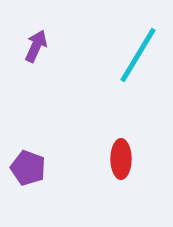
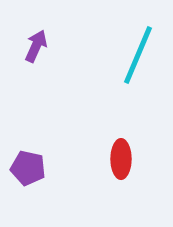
cyan line: rotated 8 degrees counterclockwise
purple pentagon: rotated 8 degrees counterclockwise
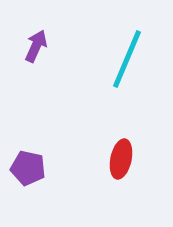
cyan line: moved 11 px left, 4 px down
red ellipse: rotated 12 degrees clockwise
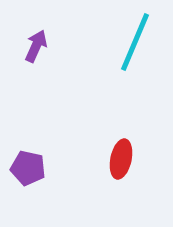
cyan line: moved 8 px right, 17 px up
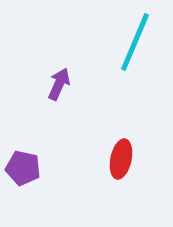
purple arrow: moved 23 px right, 38 px down
purple pentagon: moved 5 px left
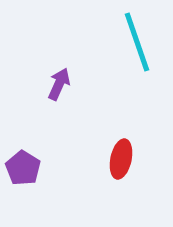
cyan line: moved 2 px right; rotated 42 degrees counterclockwise
purple pentagon: rotated 20 degrees clockwise
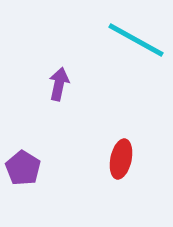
cyan line: moved 1 px left, 2 px up; rotated 42 degrees counterclockwise
purple arrow: rotated 12 degrees counterclockwise
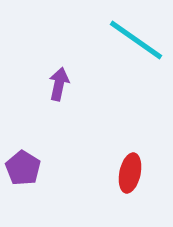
cyan line: rotated 6 degrees clockwise
red ellipse: moved 9 px right, 14 px down
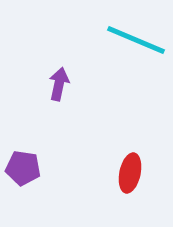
cyan line: rotated 12 degrees counterclockwise
purple pentagon: rotated 24 degrees counterclockwise
